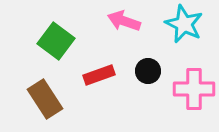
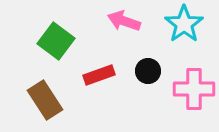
cyan star: rotated 12 degrees clockwise
brown rectangle: moved 1 px down
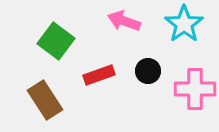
pink cross: moved 1 px right
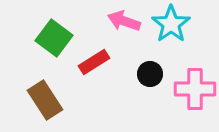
cyan star: moved 13 px left
green square: moved 2 px left, 3 px up
black circle: moved 2 px right, 3 px down
red rectangle: moved 5 px left, 13 px up; rotated 12 degrees counterclockwise
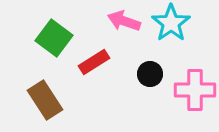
cyan star: moved 1 px up
pink cross: moved 1 px down
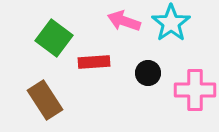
red rectangle: rotated 28 degrees clockwise
black circle: moved 2 px left, 1 px up
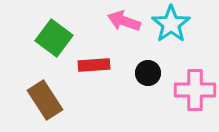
cyan star: moved 1 px down
red rectangle: moved 3 px down
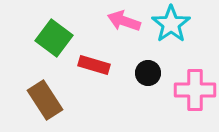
red rectangle: rotated 20 degrees clockwise
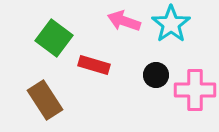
black circle: moved 8 px right, 2 px down
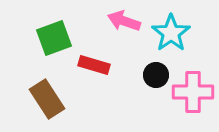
cyan star: moved 9 px down
green square: rotated 33 degrees clockwise
pink cross: moved 2 px left, 2 px down
brown rectangle: moved 2 px right, 1 px up
